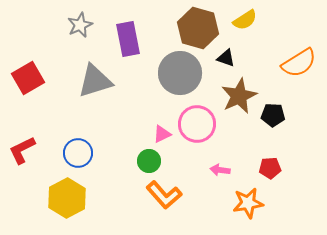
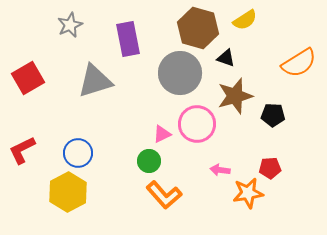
gray star: moved 10 px left
brown star: moved 4 px left; rotated 9 degrees clockwise
yellow hexagon: moved 1 px right, 6 px up
orange star: moved 10 px up
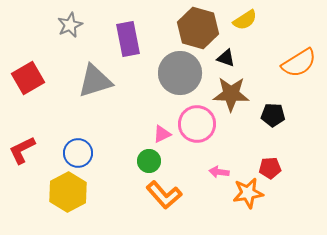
brown star: moved 4 px left, 2 px up; rotated 18 degrees clockwise
pink arrow: moved 1 px left, 2 px down
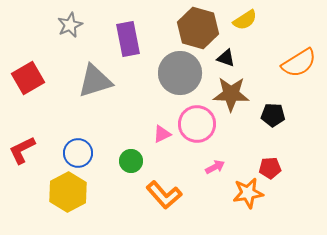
green circle: moved 18 px left
pink arrow: moved 4 px left, 5 px up; rotated 144 degrees clockwise
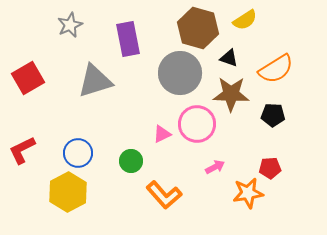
black triangle: moved 3 px right
orange semicircle: moved 23 px left, 6 px down
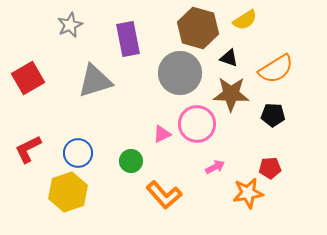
red L-shape: moved 6 px right, 1 px up
yellow hexagon: rotated 9 degrees clockwise
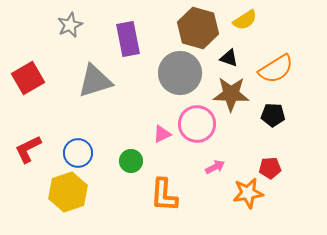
orange L-shape: rotated 45 degrees clockwise
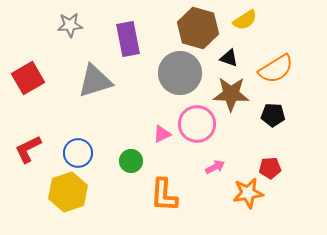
gray star: rotated 20 degrees clockwise
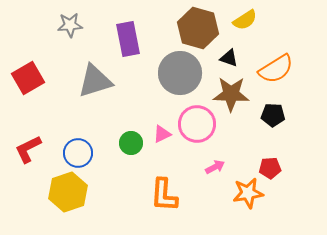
green circle: moved 18 px up
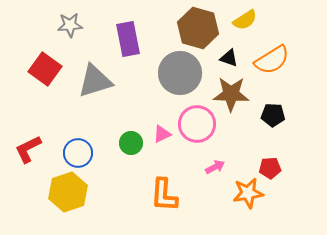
orange semicircle: moved 4 px left, 9 px up
red square: moved 17 px right, 9 px up; rotated 24 degrees counterclockwise
